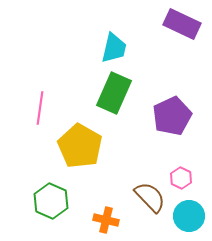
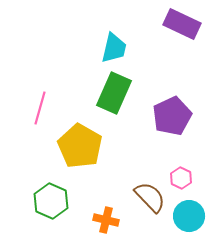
pink line: rotated 8 degrees clockwise
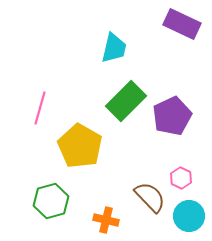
green rectangle: moved 12 px right, 8 px down; rotated 21 degrees clockwise
green hexagon: rotated 20 degrees clockwise
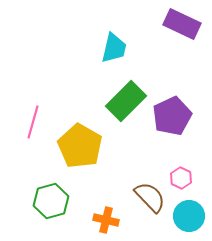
pink line: moved 7 px left, 14 px down
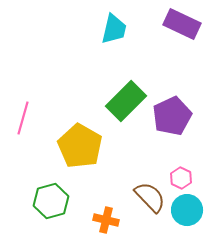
cyan trapezoid: moved 19 px up
pink line: moved 10 px left, 4 px up
cyan circle: moved 2 px left, 6 px up
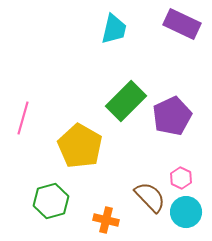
cyan circle: moved 1 px left, 2 px down
